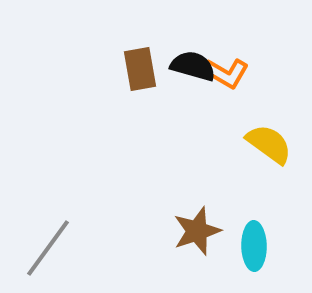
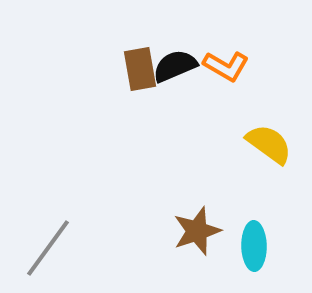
black semicircle: moved 18 px left; rotated 39 degrees counterclockwise
orange L-shape: moved 7 px up
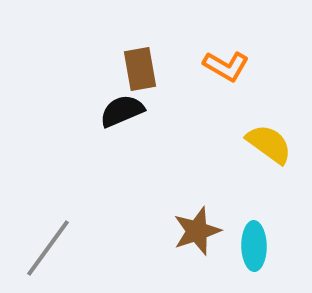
black semicircle: moved 53 px left, 45 px down
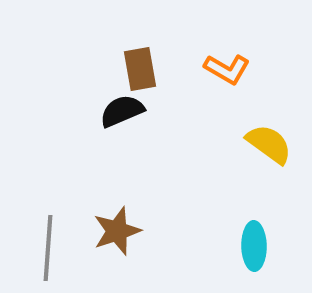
orange L-shape: moved 1 px right, 3 px down
brown star: moved 80 px left
gray line: rotated 32 degrees counterclockwise
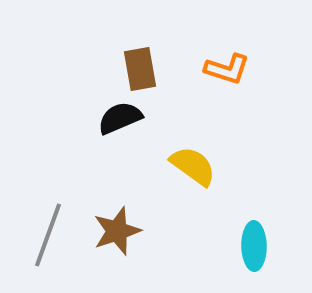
orange L-shape: rotated 12 degrees counterclockwise
black semicircle: moved 2 px left, 7 px down
yellow semicircle: moved 76 px left, 22 px down
gray line: moved 13 px up; rotated 16 degrees clockwise
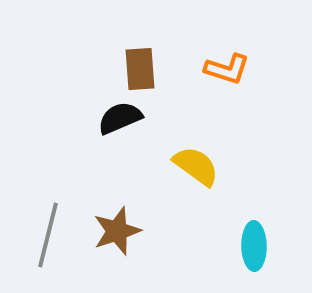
brown rectangle: rotated 6 degrees clockwise
yellow semicircle: moved 3 px right
gray line: rotated 6 degrees counterclockwise
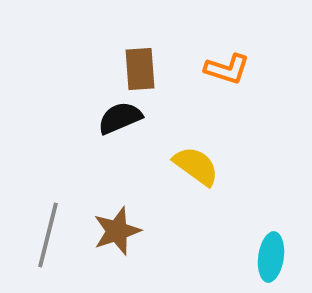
cyan ellipse: moved 17 px right, 11 px down; rotated 9 degrees clockwise
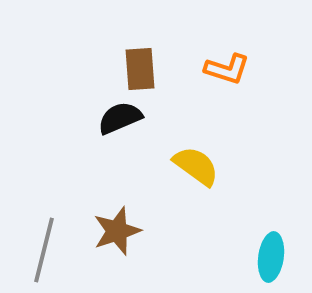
gray line: moved 4 px left, 15 px down
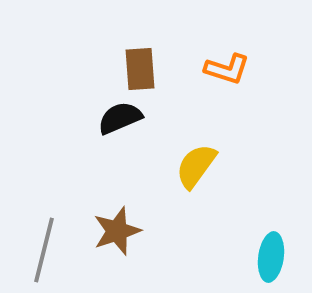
yellow semicircle: rotated 90 degrees counterclockwise
